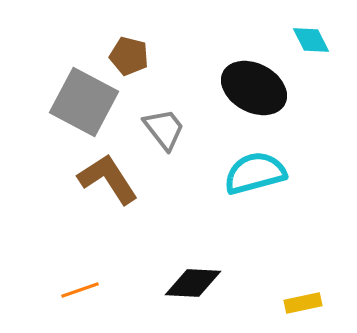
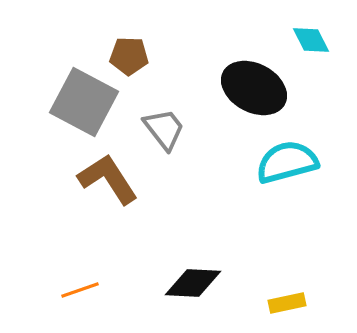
brown pentagon: rotated 12 degrees counterclockwise
cyan semicircle: moved 32 px right, 11 px up
yellow rectangle: moved 16 px left
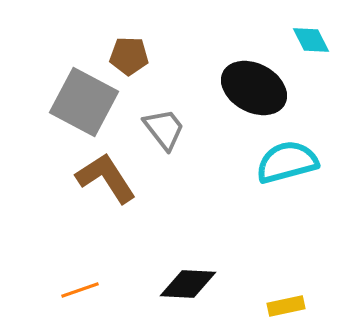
brown L-shape: moved 2 px left, 1 px up
black diamond: moved 5 px left, 1 px down
yellow rectangle: moved 1 px left, 3 px down
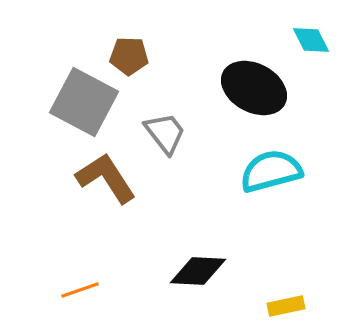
gray trapezoid: moved 1 px right, 4 px down
cyan semicircle: moved 16 px left, 9 px down
black diamond: moved 10 px right, 13 px up
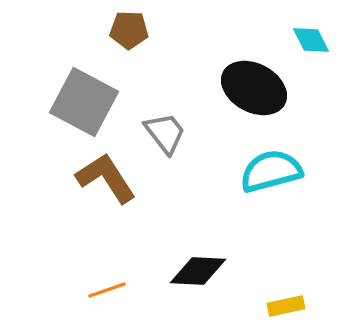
brown pentagon: moved 26 px up
orange line: moved 27 px right
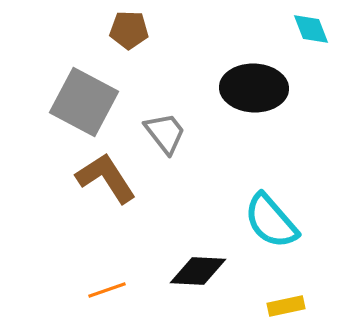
cyan diamond: moved 11 px up; rotated 6 degrees clockwise
black ellipse: rotated 26 degrees counterclockwise
cyan semicircle: moved 50 px down; rotated 116 degrees counterclockwise
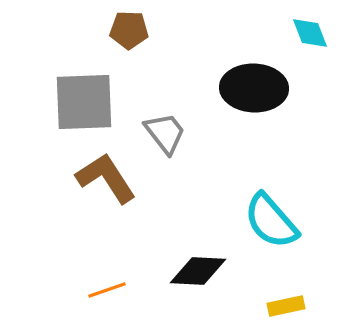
cyan diamond: moved 1 px left, 4 px down
gray square: rotated 30 degrees counterclockwise
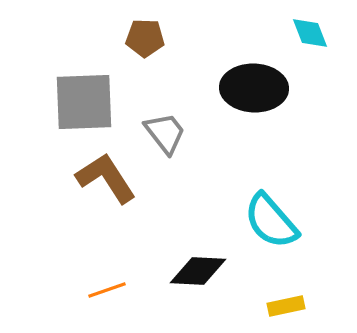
brown pentagon: moved 16 px right, 8 px down
